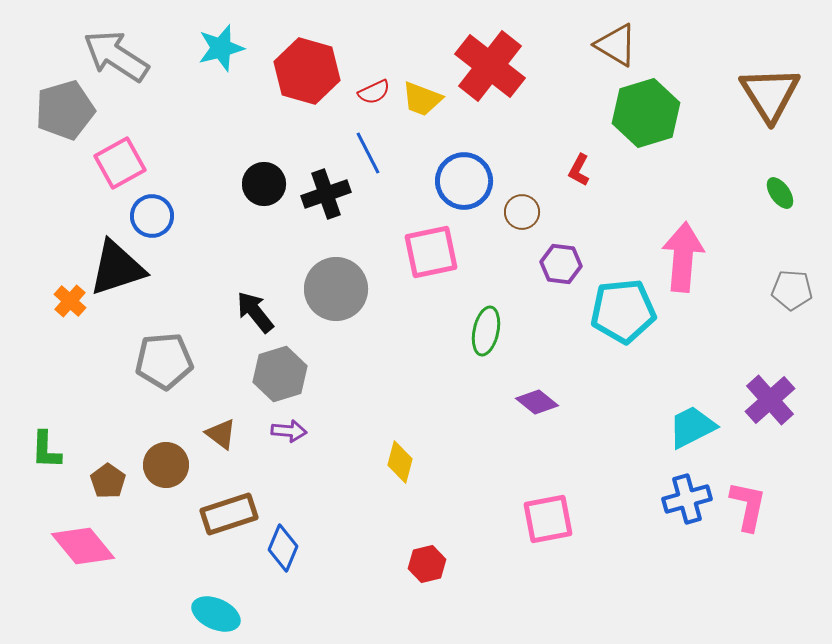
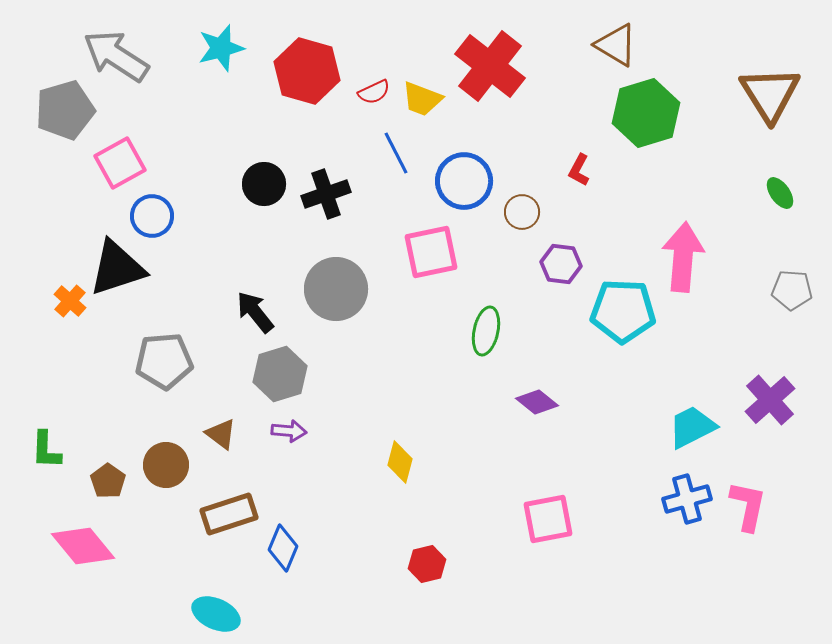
blue line at (368, 153): moved 28 px right
cyan pentagon at (623, 311): rotated 8 degrees clockwise
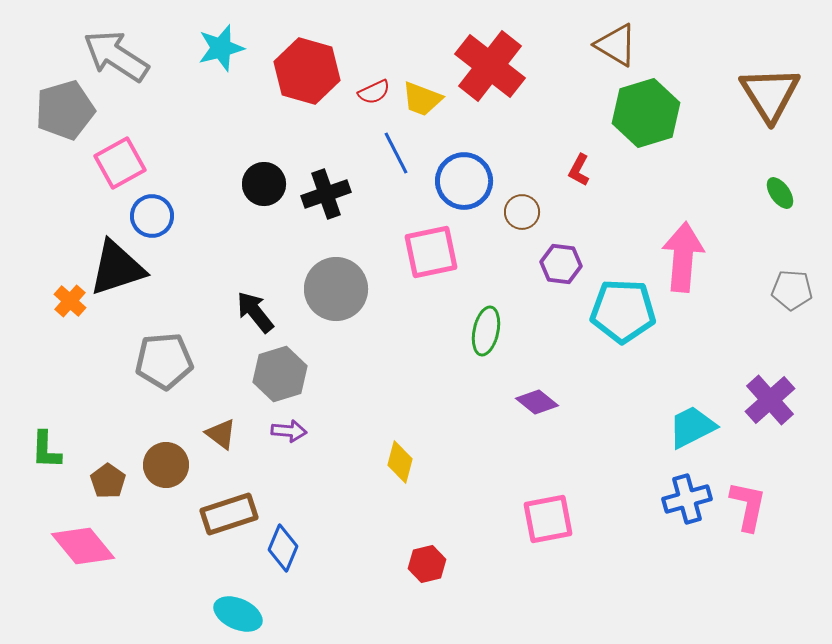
cyan ellipse at (216, 614): moved 22 px right
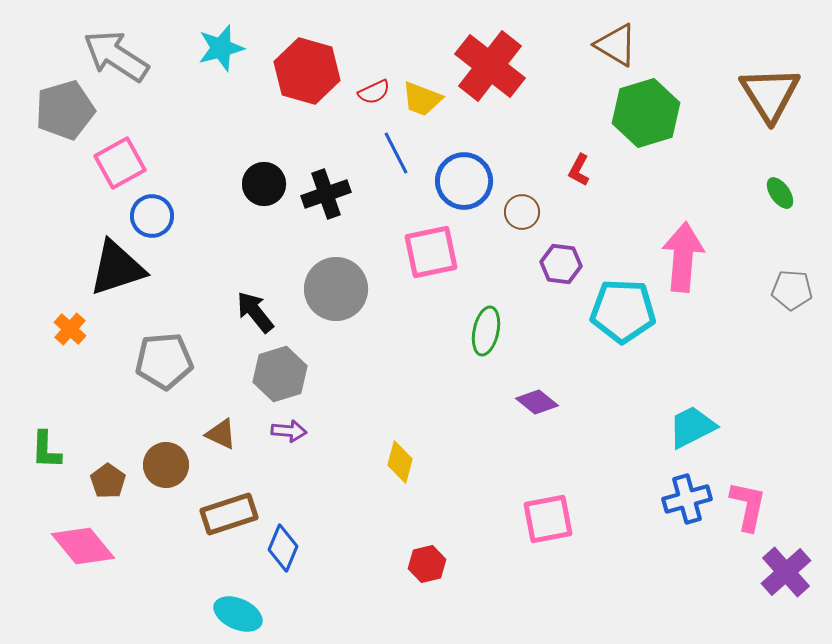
orange cross at (70, 301): moved 28 px down
purple cross at (770, 400): moved 16 px right, 172 px down
brown triangle at (221, 434): rotated 12 degrees counterclockwise
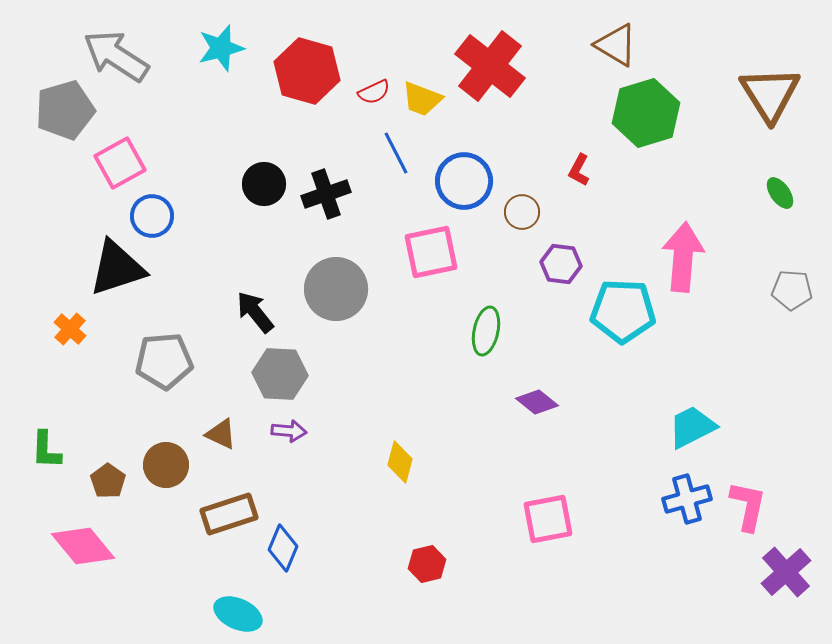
gray hexagon at (280, 374): rotated 20 degrees clockwise
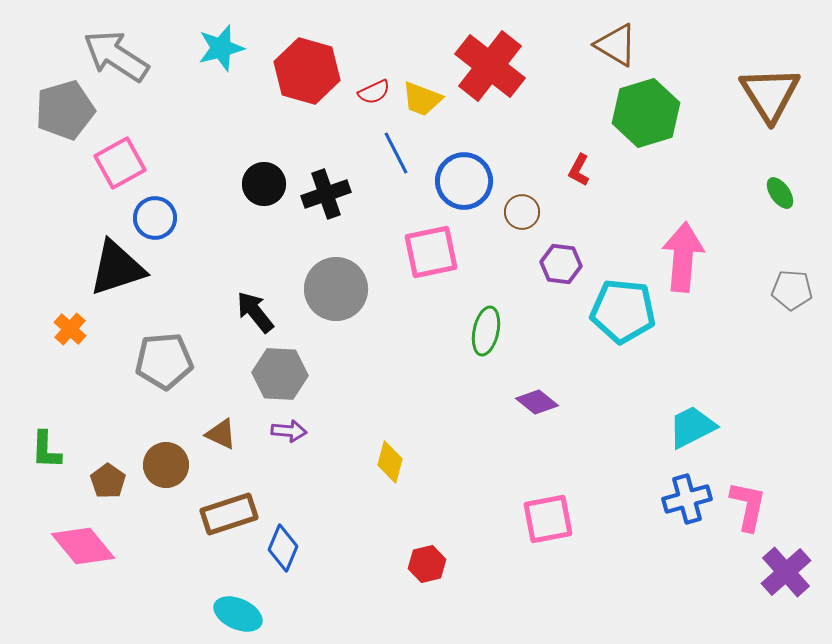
blue circle at (152, 216): moved 3 px right, 2 px down
cyan pentagon at (623, 311): rotated 4 degrees clockwise
yellow diamond at (400, 462): moved 10 px left
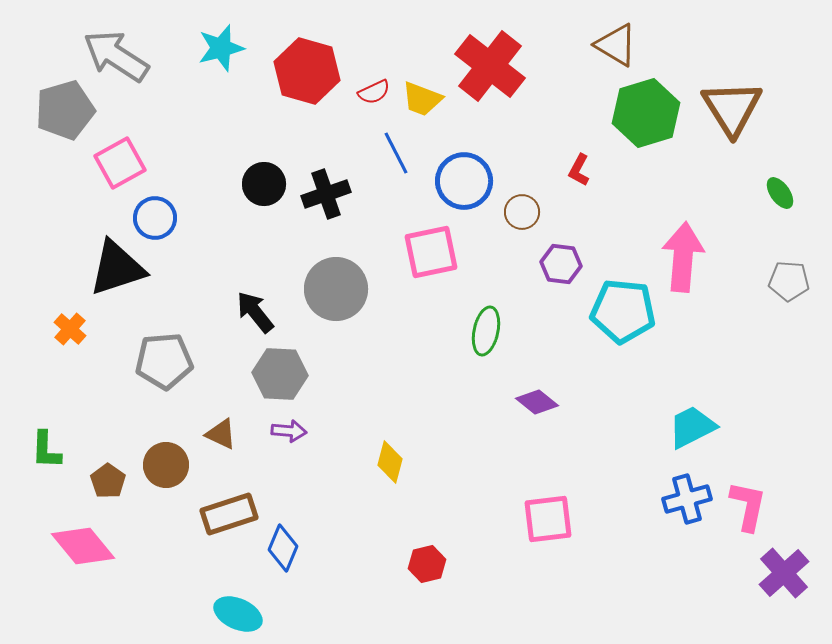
brown triangle at (770, 94): moved 38 px left, 14 px down
gray pentagon at (792, 290): moved 3 px left, 9 px up
pink square at (548, 519): rotated 4 degrees clockwise
purple cross at (786, 572): moved 2 px left, 1 px down
